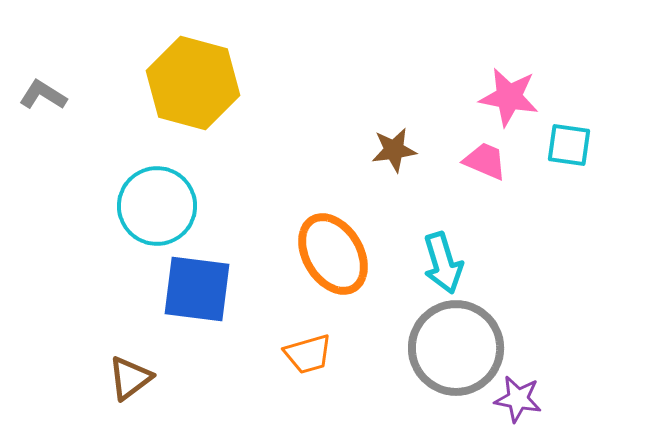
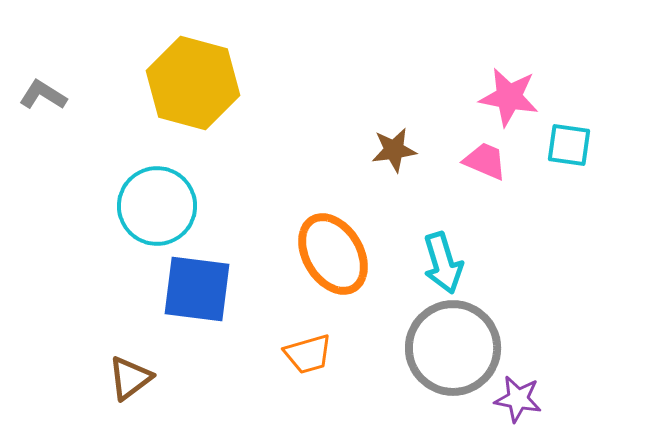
gray circle: moved 3 px left
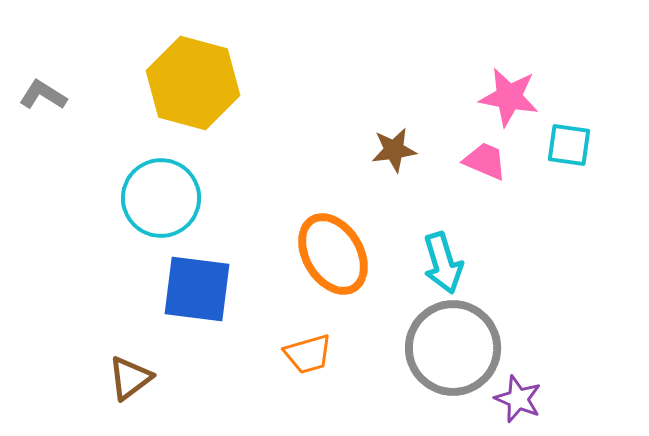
cyan circle: moved 4 px right, 8 px up
purple star: rotated 12 degrees clockwise
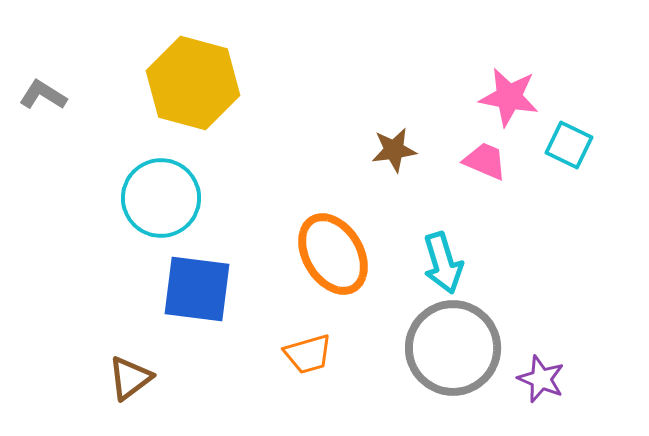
cyan square: rotated 18 degrees clockwise
purple star: moved 23 px right, 20 px up
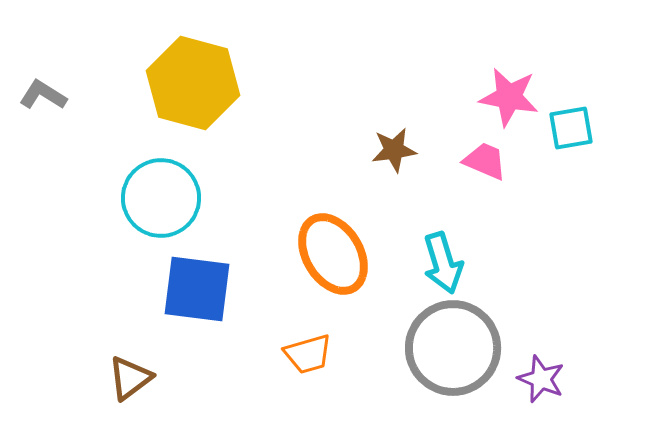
cyan square: moved 2 px right, 17 px up; rotated 36 degrees counterclockwise
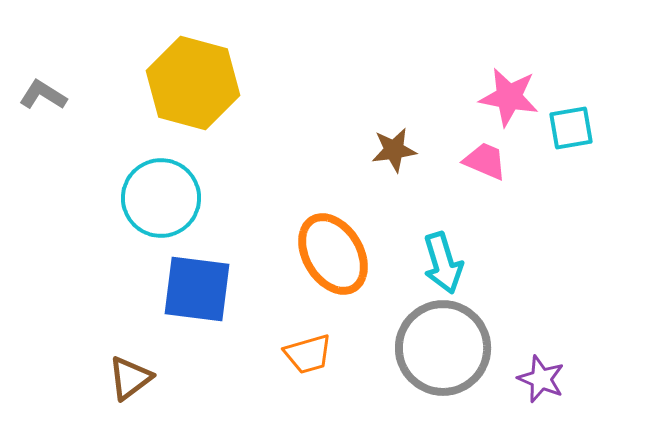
gray circle: moved 10 px left
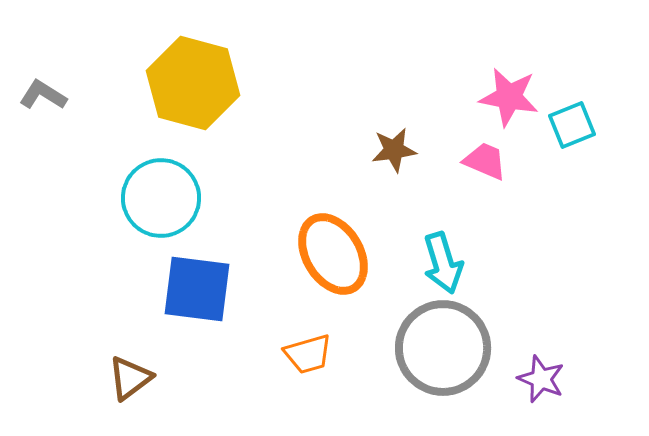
cyan square: moved 1 px right, 3 px up; rotated 12 degrees counterclockwise
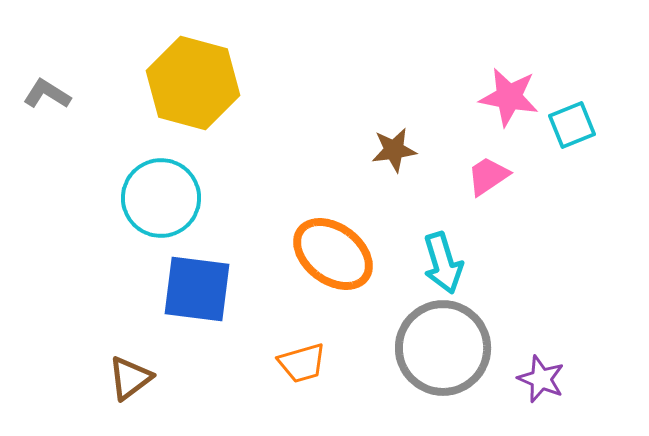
gray L-shape: moved 4 px right, 1 px up
pink trapezoid: moved 3 px right, 15 px down; rotated 57 degrees counterclockwise
orange ellipse: rotated 22 degrees counterclockwise
orange trapezoid: moved 6 px left, 9 px down
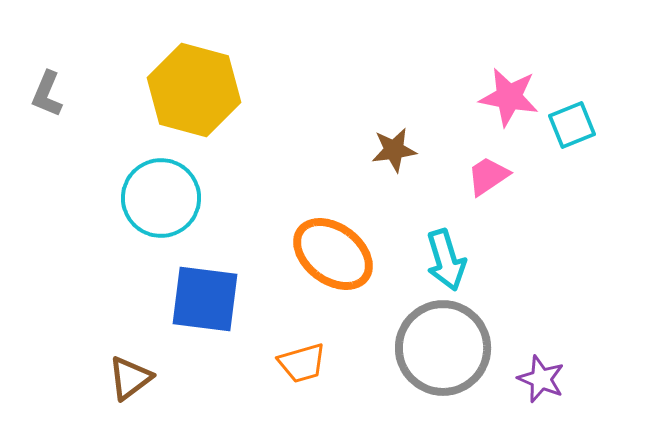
yellow hexagon: moved 1 px right, 7 px down
gray L-shape: rotated 99 degrees counterclockwise
cyan arrow: moved 3 px right, 3 px up
blue square: moved 8 px right, 10 px down
